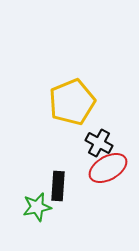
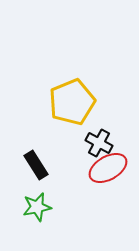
black rectangle: moved 22 px left, 21 px up; rotated 36 degrees counterclockwise
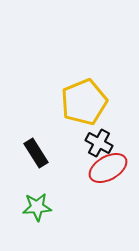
yellow pentagon: moved 12 px right
black rectangle: moved 12 px up
green star: rotated 8 degrees clockwise
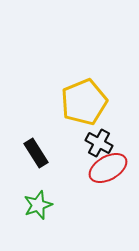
green star: moved 1 px right, 2 px up; rotated 16 degrees counterclockwise
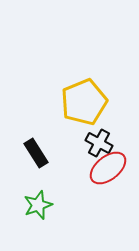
red ellipse: rotated 9 degrees counterclockwise
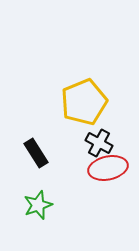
red ellipse: rotated 27 degrees clockwise
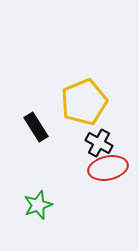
black rectangle: moved 26 px up
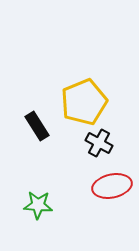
black rectangle: moved 1 px right, 1 px up
red ellipse: moved 4 px right, 18 px down
green star: rotated 24 degrees clockwise
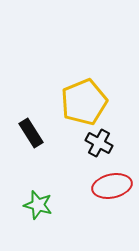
black rectangle: moved 6 px left, 7 px down
green star: rotated 12 degrees clockwise
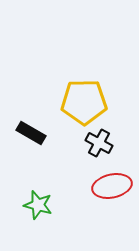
yellow pentagon: rotated 21 degrees clockwise
black rectangle: rotated 28 degrees counterclockwise
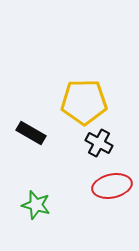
green star: moved 2 px left
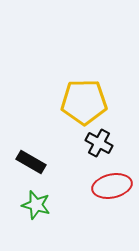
black rectangle: moved 29 px down
